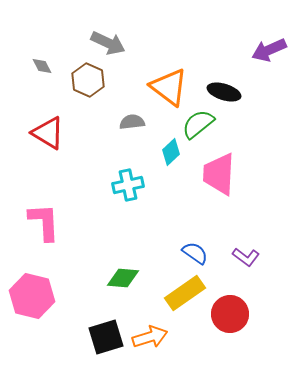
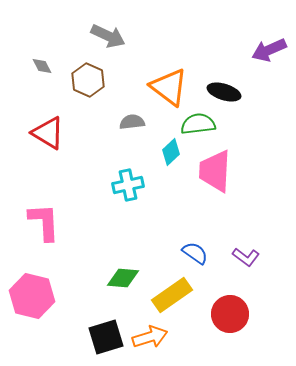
gray arrow: moved 7 px up
green semicircle: rotated 32 degrees clockwise
pink trapezoid: moved 4 px left, 3 px up
yellow rectangle: moved 13 px left, 2 px down
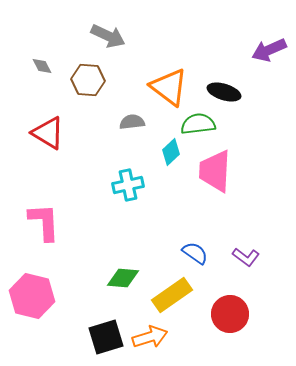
brown hexagon: rotated 20 degrees counterclockwise
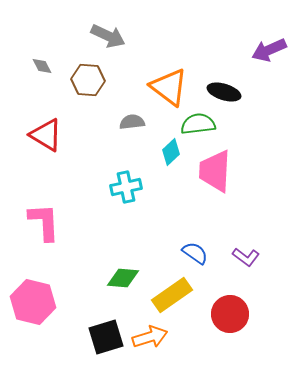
red triangle: moved 2 px left, 2 px down
cyan cross: moved 2 px left, 2 px down
pink hexagon: moved 1 px right, 6 px down
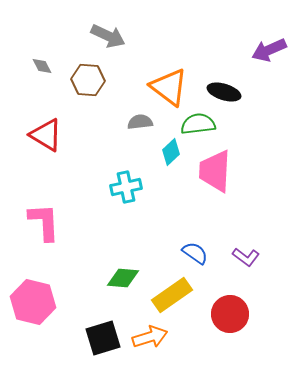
gray semicircle: moved 8 px right
black square: moved 3 px left, 1 px down
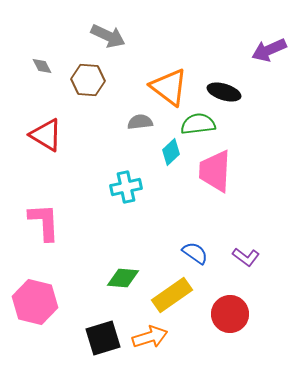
pink hexagon: moved 2 px right
